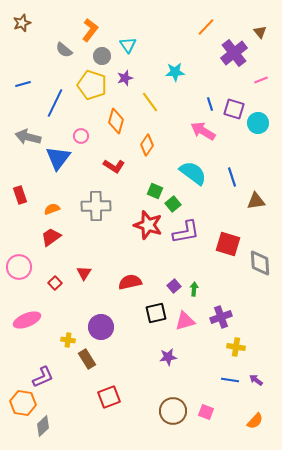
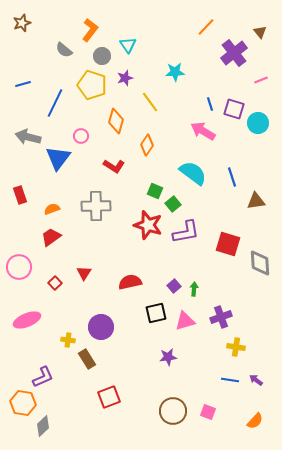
pink square at (206, 412): moved 2 px right
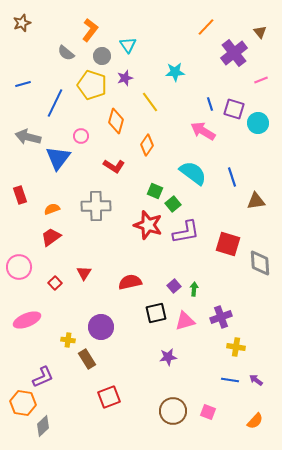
gray semicircle at (64, 50): moved 2 px right, 3 px down
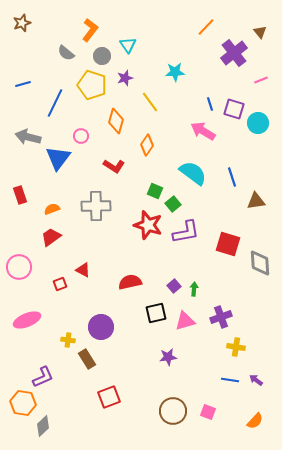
red triangle at (84, 273): moved 1 px left, 3 px up; rotated 35 degrees counterclockwise
red square at (55, 283): moved 5 px right, 1 px down; rotated 24 degrees clockwise
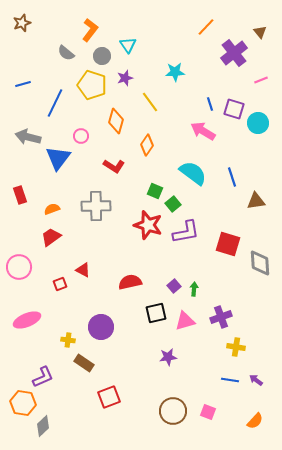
brown rectangle at (87, 359): moved 3 px left, 4 px down; rotated 24 degrees counterclockwise
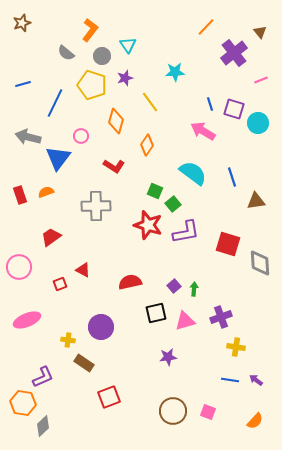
orange semicircle at (52, 209): moved 6 px left, 17 px up
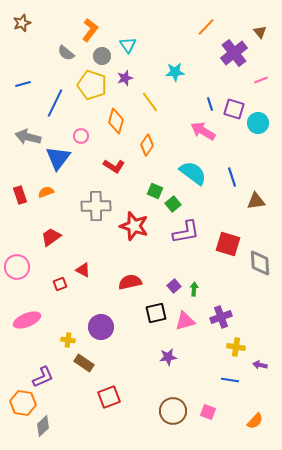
red star at (148, 225): moved 14 px left, 1 px down
pink circle at (19, 267): moved 2 px left
purple arrow at (256, 380): moved 4 px right, 15 px up; rotated 24 degrees counterclockwise
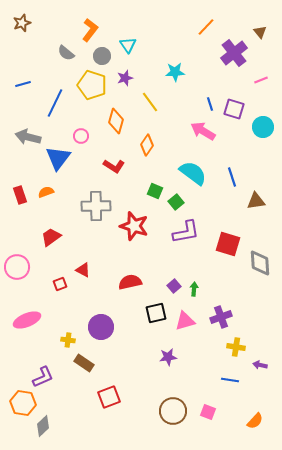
cyan circle at (258, 123): moved 5 px right, 4 px down
green square at (173, 204): moved 3 px right, 2 px up
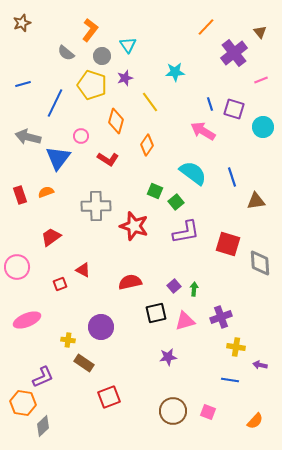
red L-shape at (114, 166): moved 6 px left, 7 px up
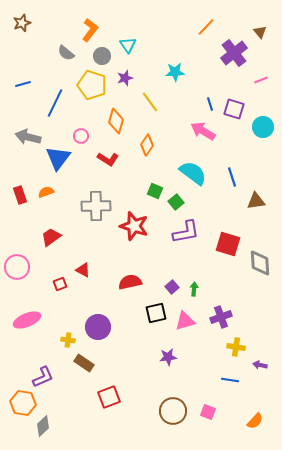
purple square at (174, 286): moved 2 px left, 1 px down
purple circle at (101, 327): moved 3 px left
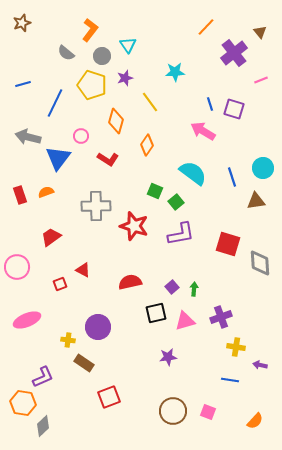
cyan circle at (263, 127): moved 41 px down
purple L-shape at (186, 232): moved 5 px left, 2 px down
